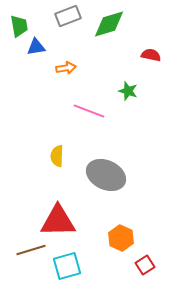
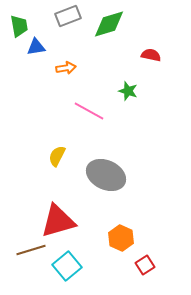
pink line: rotated 8 degrees clockwise
yellow semicircle: rotated 25 degrees clockwise
red triangle: rotated 15 degrees counterclockwise
cyan square: rotated 24 degrees counterclockwise
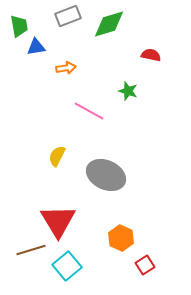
red triangle: rotated 45 degrees counterclockwise
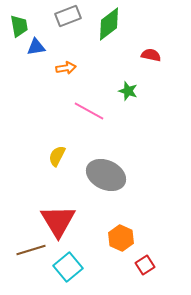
green diamond: rotated 20 degrees counterclockwise
cyan square: moved 1 px right, 1 px down
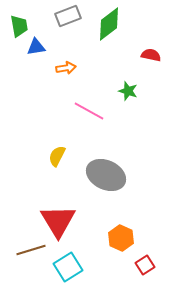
cyan square: rotated 8 degrees clockwise
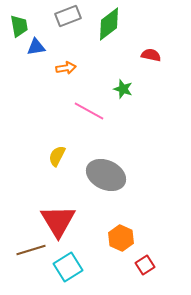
green star: moved 5 px left, 2 px up
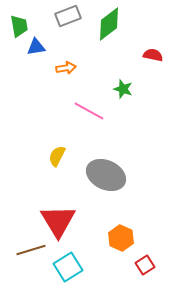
red semicircle: moved 2 px right
